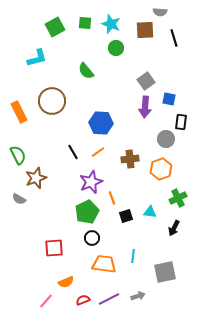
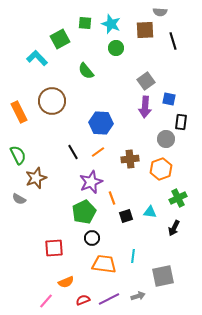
green square at (55, 27): moved 5 px right, 12 px down
black line at (174, 38): moved 1 px left, 3 px down
cyan L-shape at (37, 58): rotated 120 degrees counterclockwise
green pentagon at (87, 212): moved 3 px left
gray square at (165, 272): moved 2 px left, 4 px down
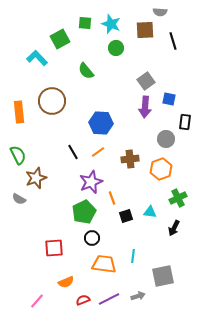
orange rectangle at (19, 112): rotated 20 degrees clockwise
black rectangle at (181, 122): moved 4 px right
pink line at (46, 301): moved 9 px left
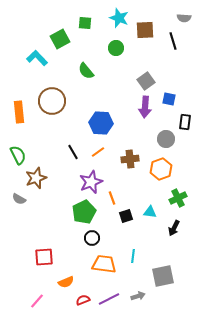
gray semicircle at (160, 12): moved 24 px right, 6 px down
cyan star at (111, 24): moved 8 px right, 6 px up
red square at (54, 248): moved 10 px left, 9 px down
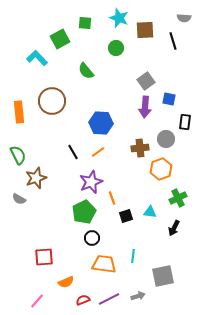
brown cross at (130, 159): moved 10 px right, 11 px up
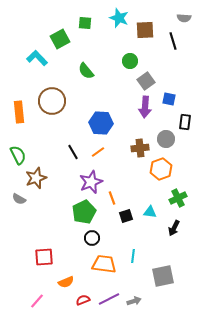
green circle at (116, 48): moved 14 px right, 13 px down
gray arrow at (138, 296): moved 4 px left, 5 px down
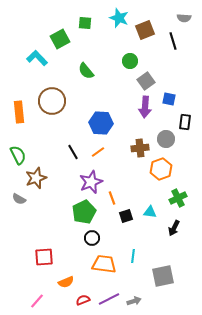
brown square at (145, 30): rotated 18 degrees counterclockwise
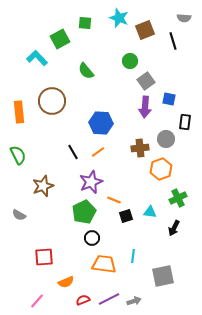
brown star at (36, 178): moved 7 px right, 8 px down
orange line at (112, 198): moved 2 px right, 2 px down; rotated 48 degrees counterclockwise
gray semicircle at (19, 199): moved 16 px down
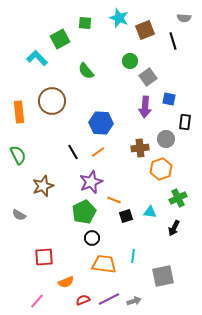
gray square at (146, 81): moved 2 px right, 4 px up
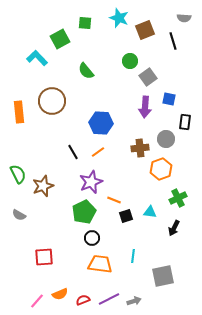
green semicircle at (18, 155): moved 19 px down
orange trapezoid at (104, 264): moved 4 px left
orange semicircle at (66, 282): moved 6 px left, 12 px down
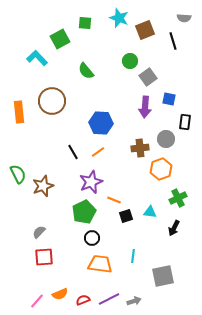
gray semicircle at (19, 215): moved 20 px right, 17 px down; rotated 104 degrees clockwise
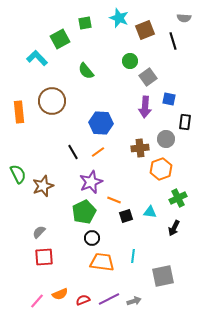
green square at (85, 23): rotated 16 degrees counterclockwise
orange trapezoid at (100, 264): moved 2 px right, 2 px up
